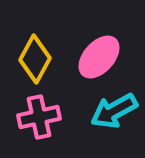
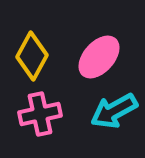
yellow diamond: moved 3 px left, 3 px up
pink cross: moved 1 px right, 3 px up
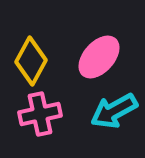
yellow diamond: moved 1 px left, 5 px down
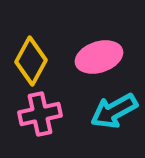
pink ellipse: rotated 30 degrees clockwise
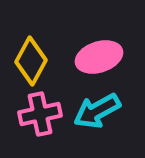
cyan arrow: moved 17 px left
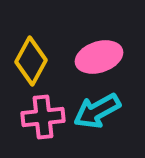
pink cross: moved 3 px right, 3 px down; rotated 6 degrees clockwise
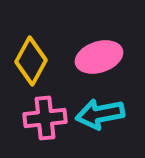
cyan arrow: moved 3 px right, 3 px down; rotated 18 degrees clockwise
pink cross: moved 2 px right, 1 px down
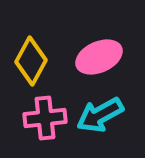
pink ellipse: rotated 6 degrees counterclockwise
cyan arrow: moved 1 px down; rotated 18 degrees counterclockwise
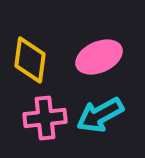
yellow diamond: moved 1 px left, 1 px up; rotated 21 degrees counterclockwise
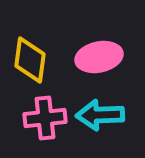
pink ellipse: rotated 12 degrees clockwise
cyan arrow: rotated 27 degrees clockwise
